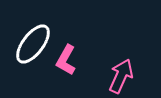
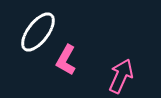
white ellipse: moved 5 px right, 12 px up
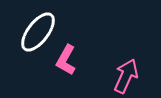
pink arrow: moved 5 px right
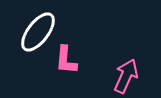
pink L-shape: rotated 24 degrees counterclockwise
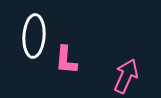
white ellipse: moved 4 px left, 4 px down; rotated 33 degrees counterclockwise
